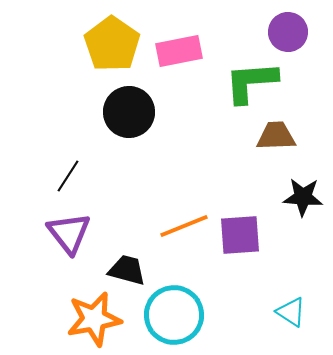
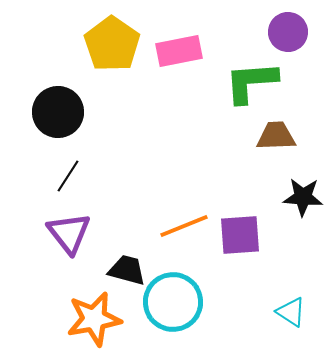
black circle: moved 71 px left
cyan circle: moved 1 px left, 13 px up
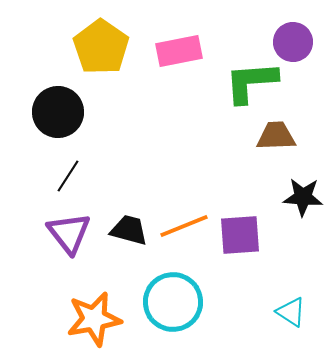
purple circle: moved 5 px right, 10 px down
yellow pentagon: moved 11 px left, 3 px down
black trapezoid: moved 2 px right, 40 px up
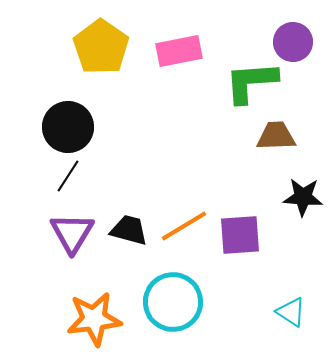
black circle: moved 10 px right, 15 px down
orange line: rotated 9 degrees counterclockwise
purple triangle: moved 3 px right; rotated 9 degrees clockwise
orange star: rotated 4 degrees clockwise
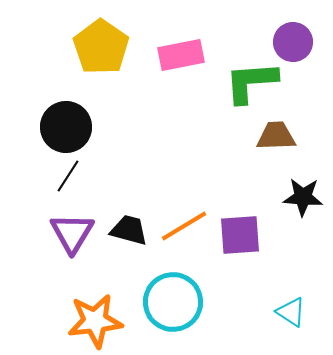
pink rectangle: moved 2 px right, 4 px down
black circle: moved 2 px left
orange star: moved 1 px right, 2 px down
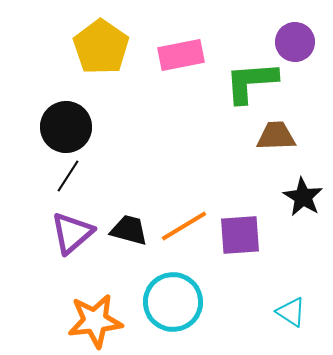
purple circle: moved 2 px right
black star: rotated 27 degrees clockwise
purple triangle: rotated 18 degrees clockwise
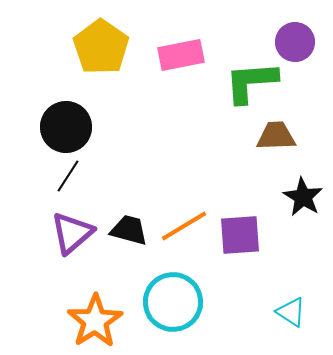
orange star: rotated 26 degrees counterclockwise
